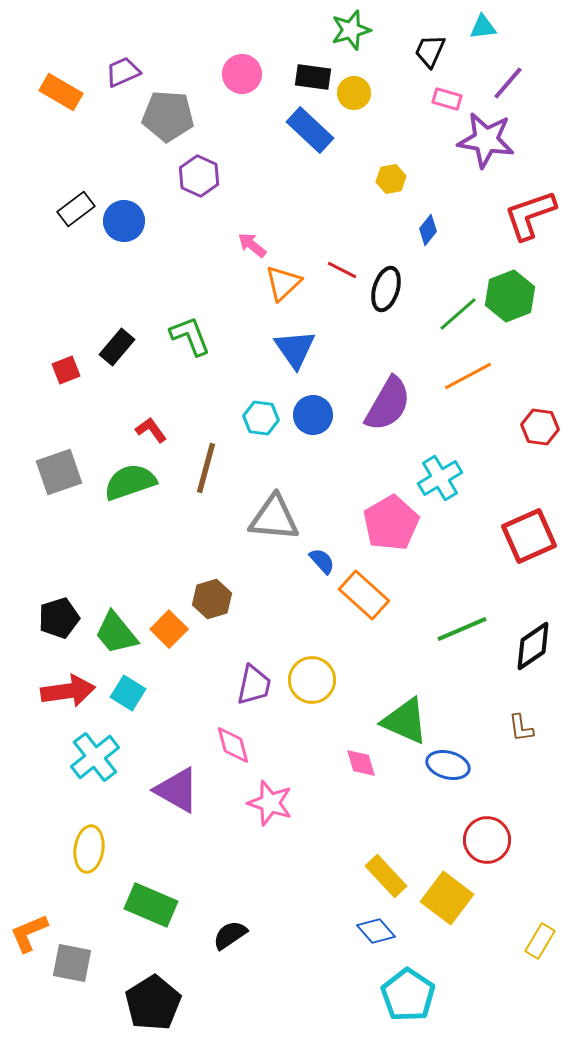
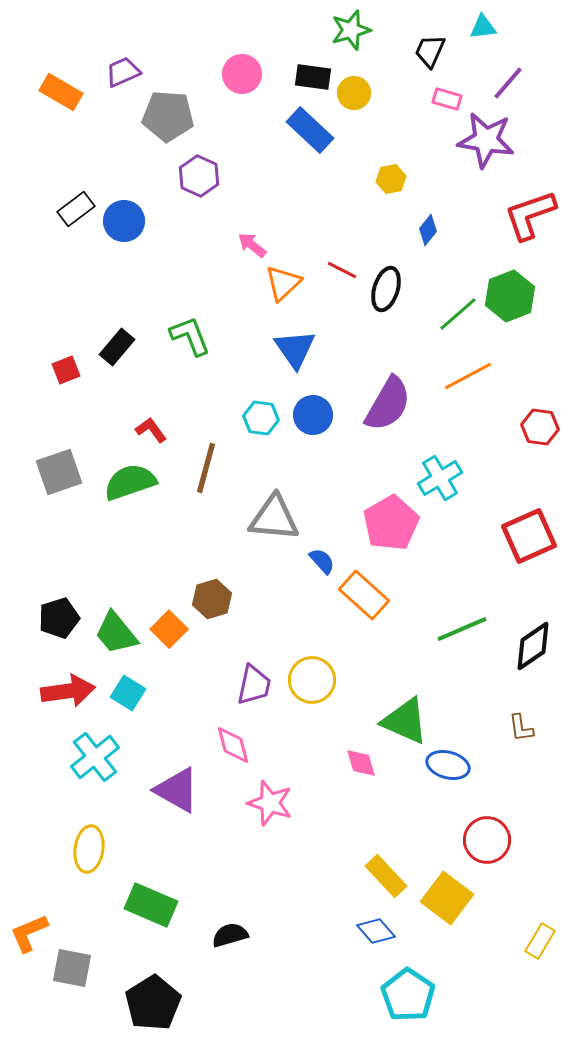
black semicircle at (230, 935): rotated 18 degrees clockwise
gray square at (72, 963): moved 5 px down
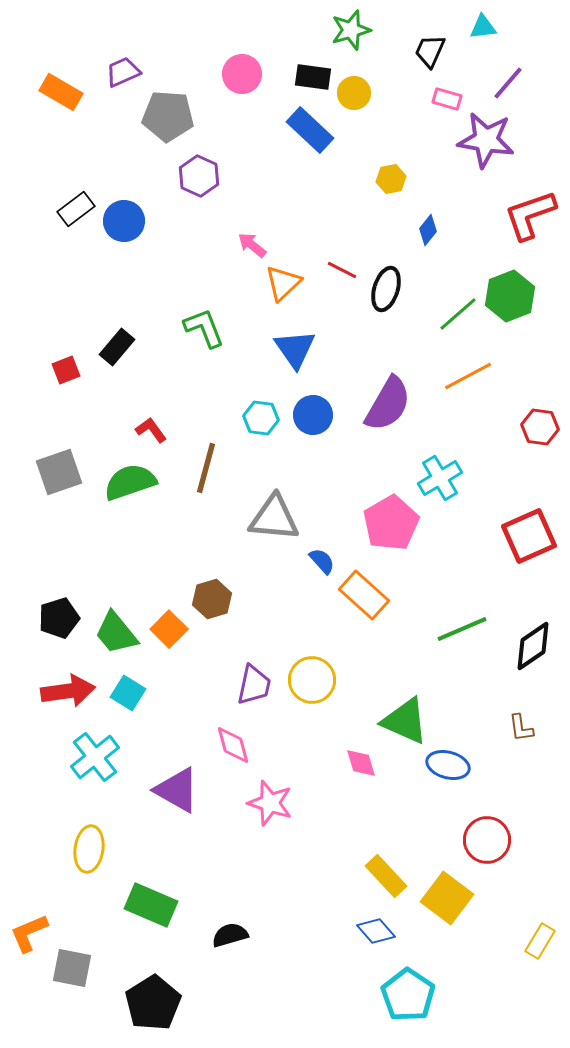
green L-shape at (190, 336): moved 14 px right, 8 px up
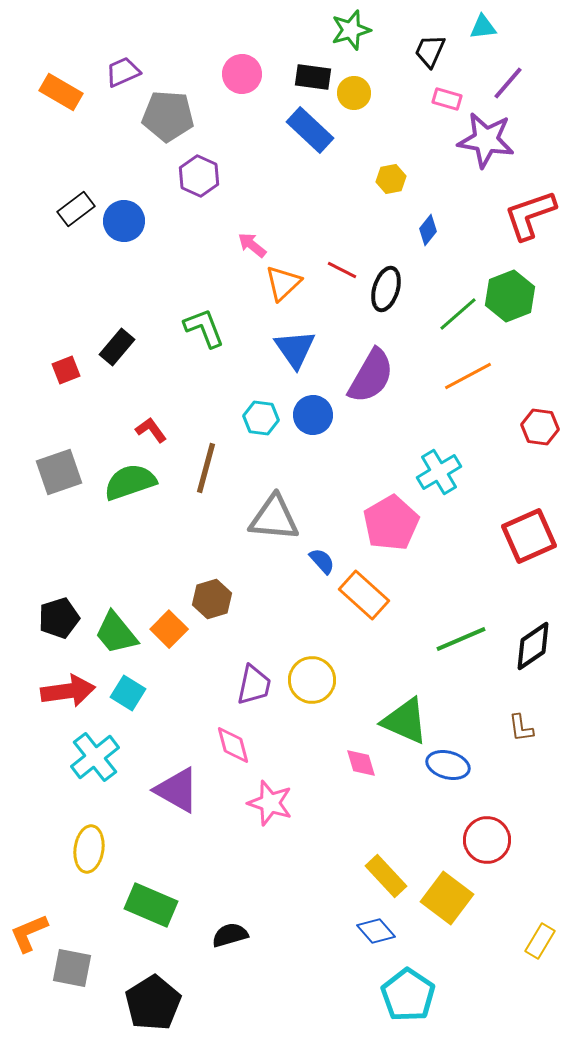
purple semicircle at (388, 404): moved 17 px left, 28 px up
cyan cross at (440, 478): moved 1 px left, 6 px up
green line at (462, 629): moved 1 px left, 10 px down
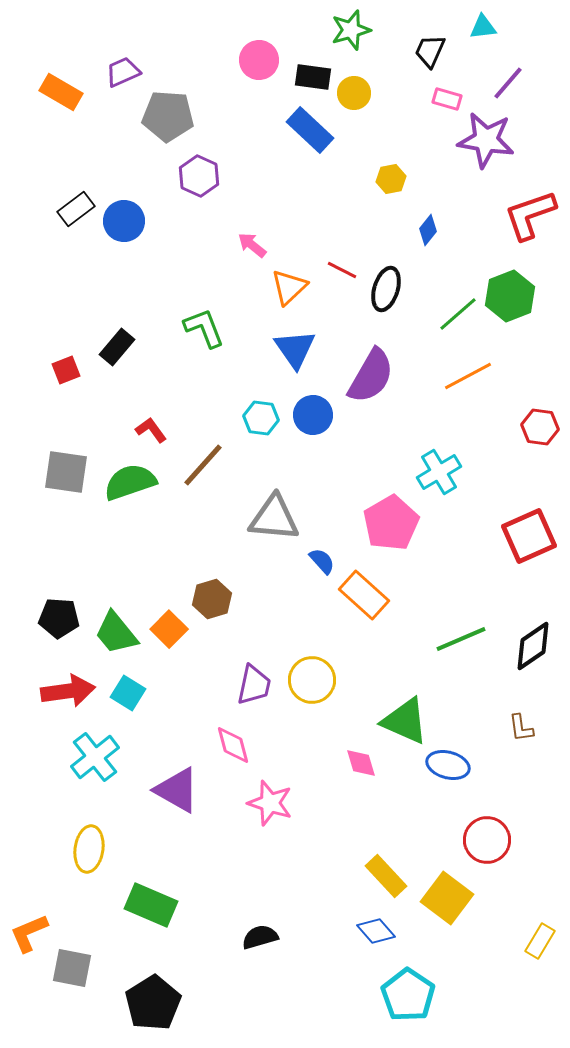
pink circle at (242, 74): moved 17 px right, 14 px up
orange triangle at (283, 283): moved 6 px right, 4 px down
brown line at (206, 468): moved 3 px left, 3 px up; rotated 27 degrees clockwise
gray square at (59, 472): moved 7 px right; rotated 27 degrees clockwise
black pentagon at (59, 618): rotated 21 degrees clockwise
black semicircle at (230, 935): moved 30 px right, 2 px down
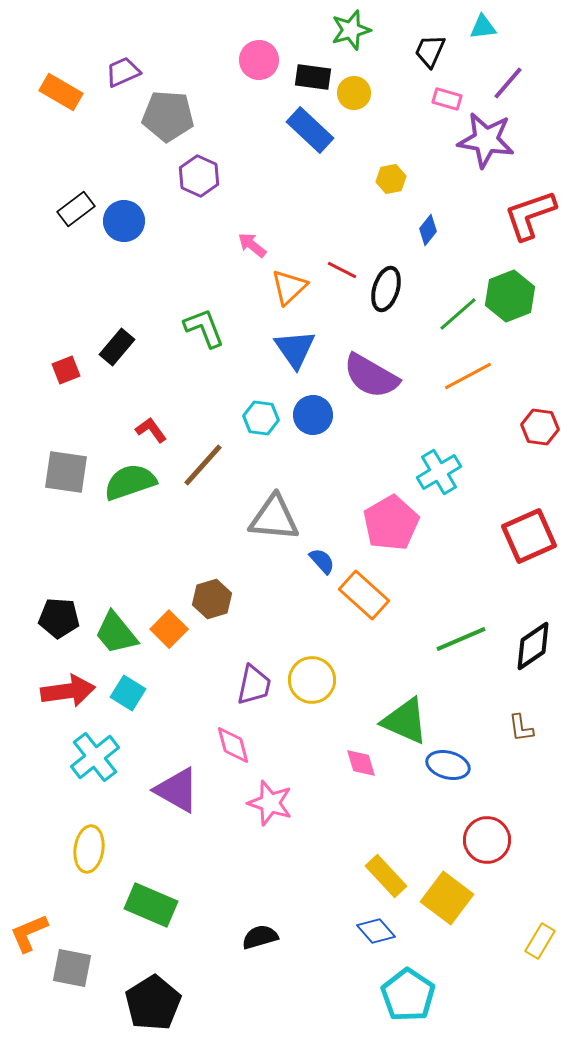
purple semicircle at (371, 376): rotated 90 degrees clockwise
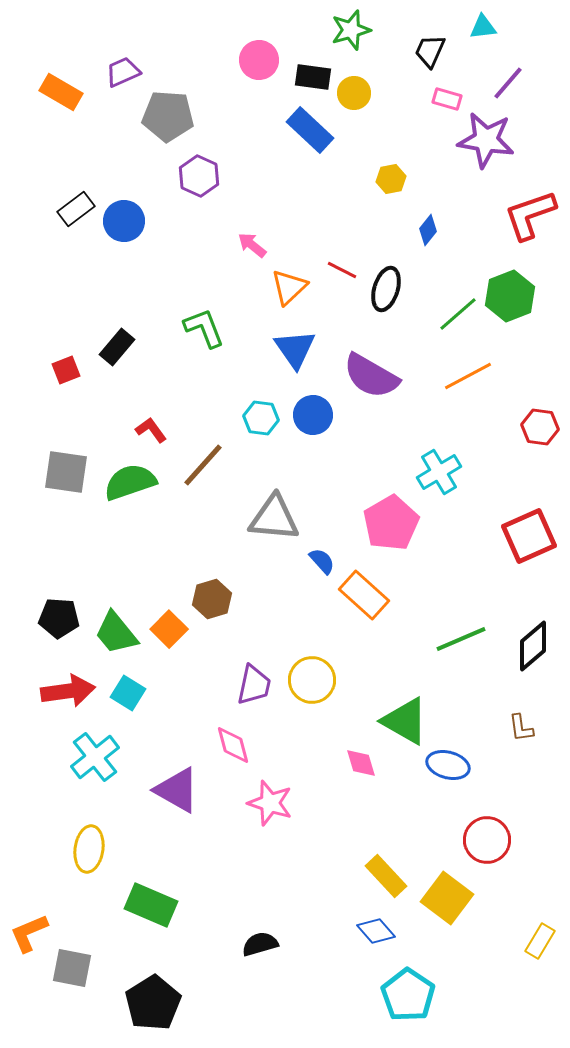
black diamond at (533, 646): rotated 6 degrees counterclockwise
green triangle at (405, 721): rotated 6 degrees clockwise
black semicircle at (260, 937): moved 7 px down
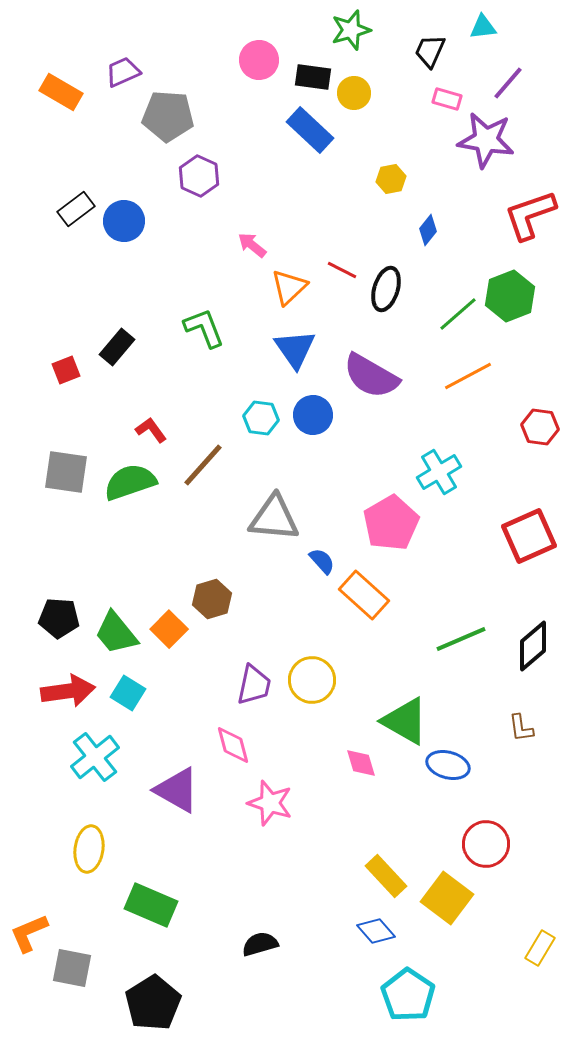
red circle at (487, 840): moved 1 px left, 4 px down
yellow rectangle at (540, 941): moved 7 px down
